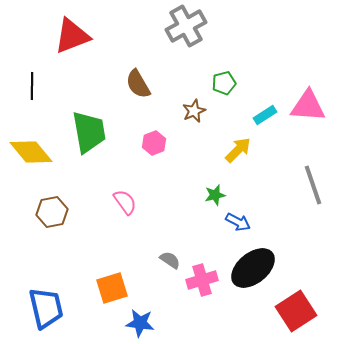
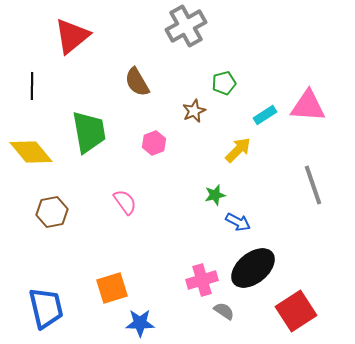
red triangle: rotated 18 degrees counterclockwise
brown semicircle: moved 1 px left, 2 px up
gray semicircle: moved 54 px right, 51 px down
blue star: rotated 8 degrees counterclockwise
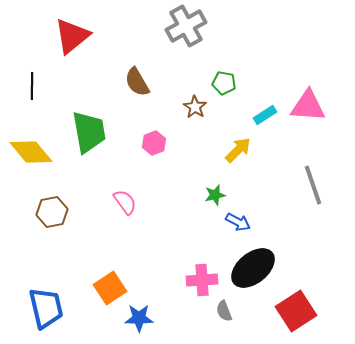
green pentagon: rotated 25 degrees clockwise
brown star: moved 1 px right, 4 px up; rotated 15 degrees counterclockwise
pink cross: rotated 12 degrees clockwise
orange square: moved 2 px left; rotated 16 degrees counterclockwise
gray semicircle: rotated 145 degrees counterclockwise
blue star: moved 1 px left, 5 px up
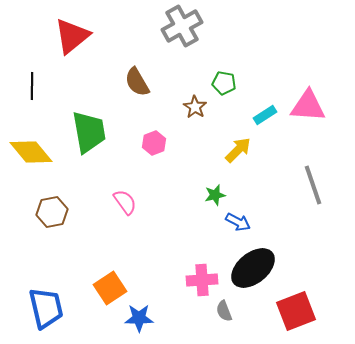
gray cross: moved 4 px left
red square: rotated 12 degrees clockwise
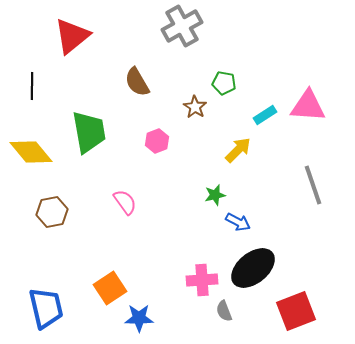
pink hexagon: moved 3 px right, 2 px up
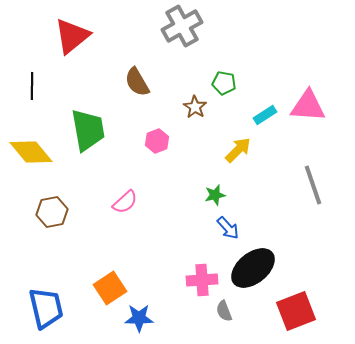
green trapezoid: moved 1 px left, 2 px up
pink semicircle: rotated 84 degrees clockwise
blue arrow: moved 10 px left, 6 px down; rotated 20 degrees clockwise
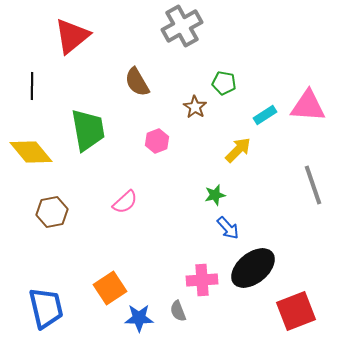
gray semicircle: moved 46 px left
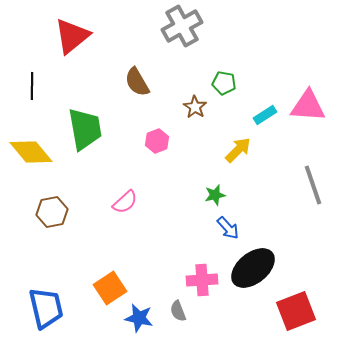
green trapezoid: moved 3 px left, 1 px up
blue star: rotated 12 degrees clockwise
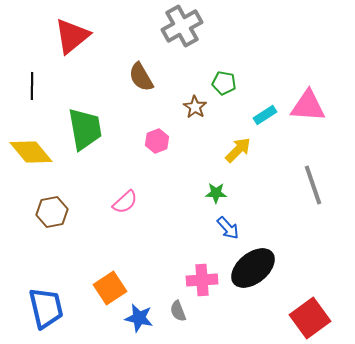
brown semicircle: moved 4 px right, 5 px up
green star: moved 1 px right, 2 px up; rotated 15 degrees clockwise
red square: moved 14 px right, 7 px down; rotated 15 degrees counterclockwise
